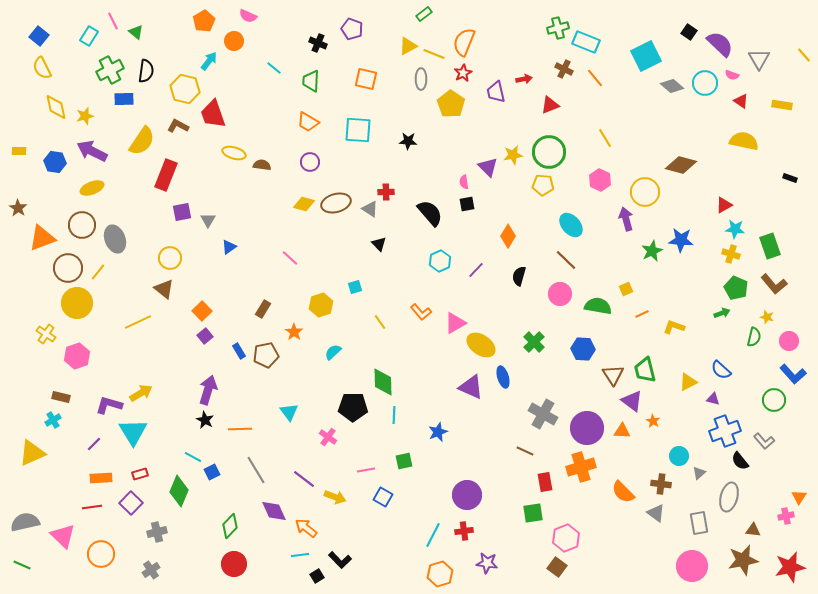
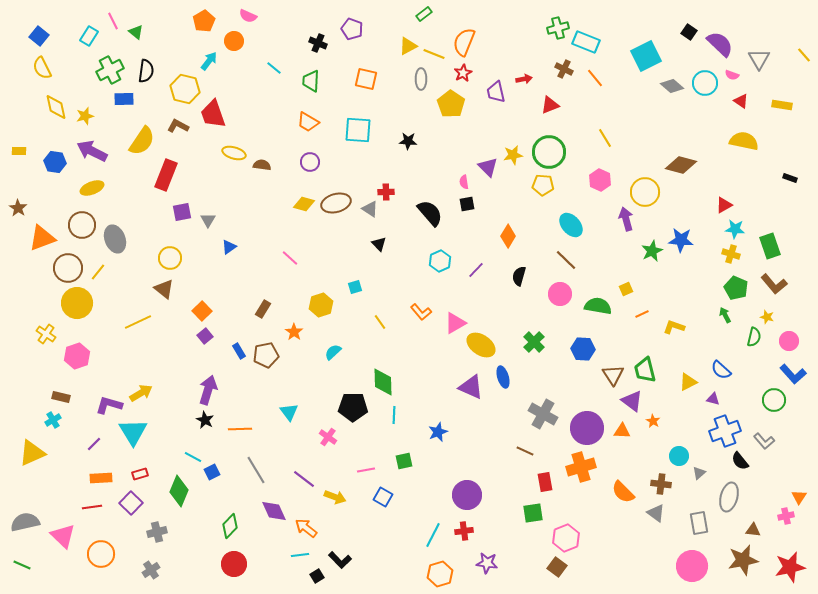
green arrow at (722, 313): moved 3 px right, 2 px down; rotated 98 degrees counterclockwise
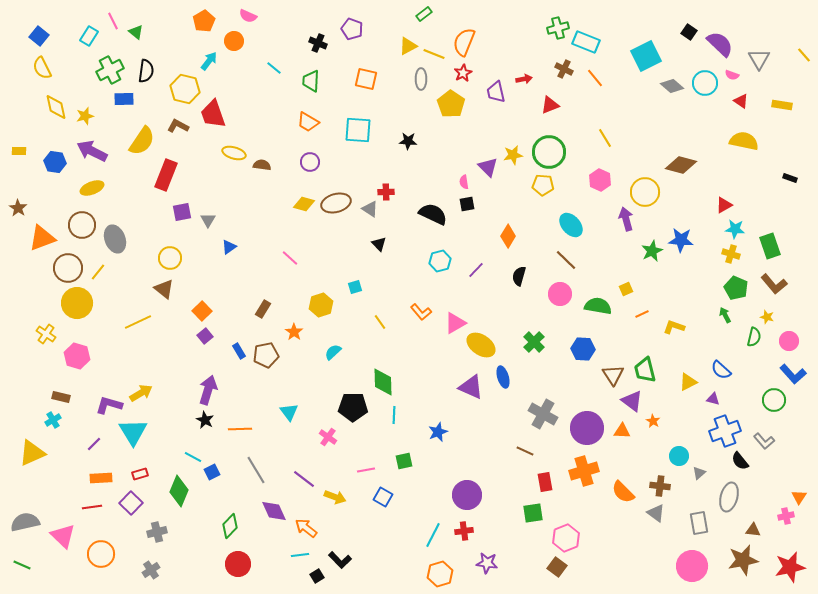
black semicircle at (430, 213): moved 3 px right, 1 px down; rotated 24 degrees counterclockwise
cyan hexagon at (440, 261): rotated 10 degrees clockwise
pink hexagon at (77, 356): rotated 25 degrees counterclockwise
orange cross at (581, 467): moved 3 px right, 4 px down
brown cross at (661, 484): moved 1 px left, 2 px down
red circle at (234, 564): moved 4 px right
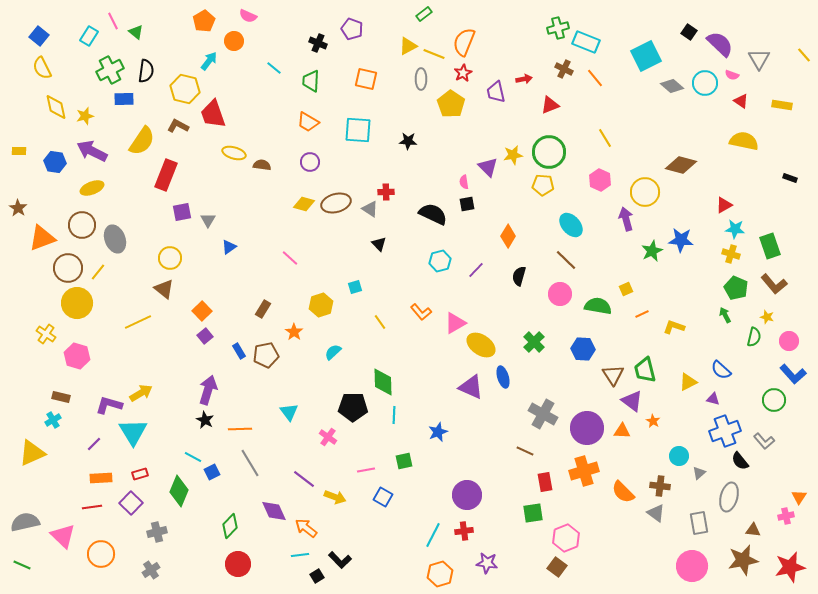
gray line at (256, 470): moved 6 px left, 7 px up
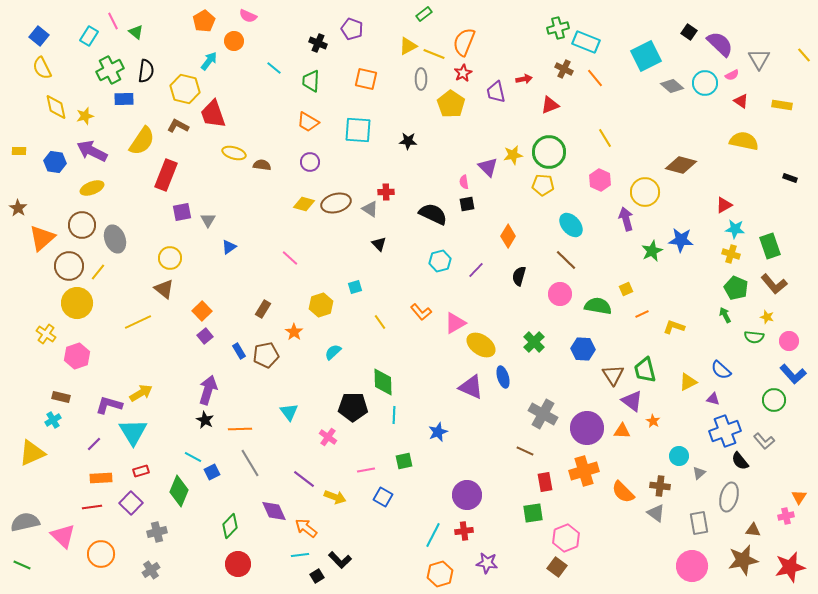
pink semicircle at (732, 75): rotated 48 degrees counterclockwise
orange triangle at (42, 238): rotated 20 degrees counterclockwise
brown circle at (68, 268): moved 1 px right, 2 px up
green semicircle at (754, 337): rotated 84 degrees clockwise
pink hexagon at (77, 356): rotated 25 degrees clockwise
red rectangle at (140, 474): moved 1 px right, 3 px up
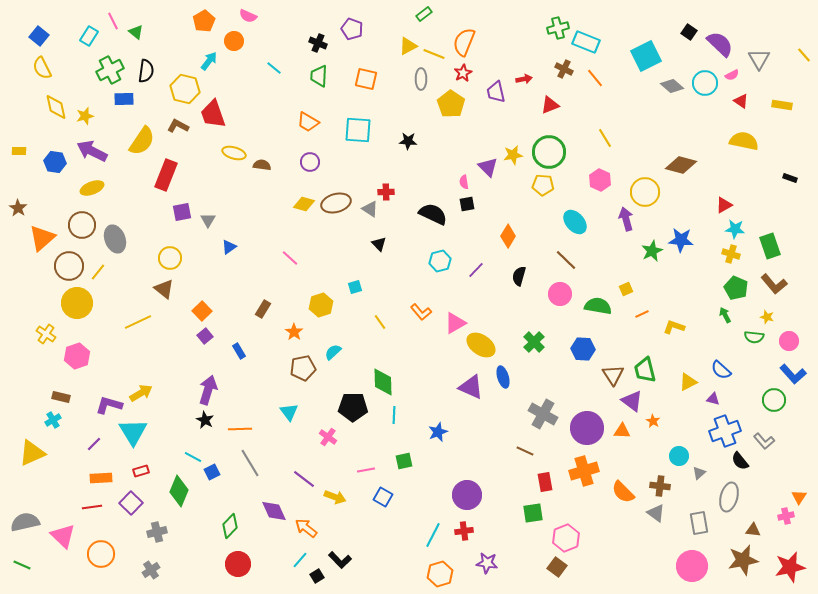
green trapezoid at (311, 81): moved 8 px right, 5 px up
cyan ellipse at (571, 225): moved 4 px right, 3 px up
brown pentagon at (266, 355): moved 37 px right, 13 px down
cyan line at (300, 555): moved 5 px down; rotated 42 degrees counterclockwise
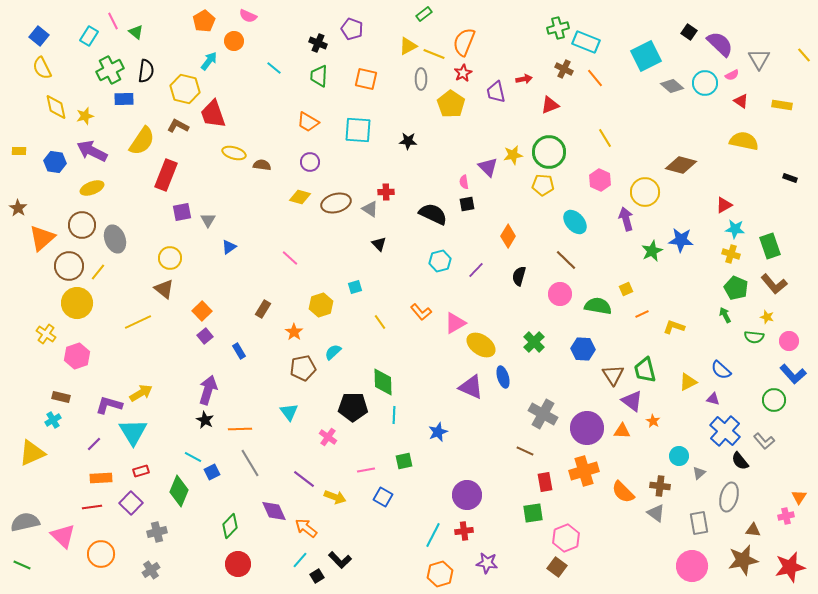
yellow diamond at (304, 204): moved 4 px left, 7 px up
blue cross at (725, 431): rotated 28 degrees counterclockwise
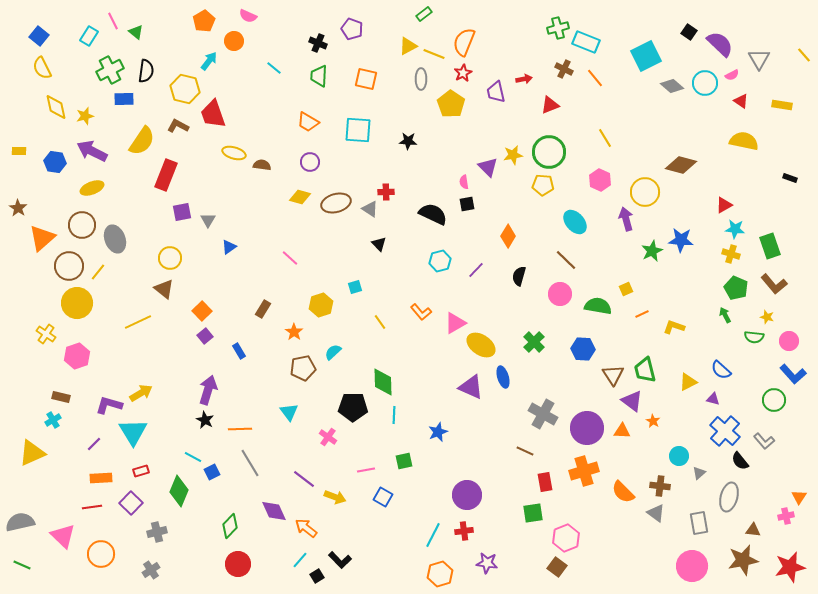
gray semicircle at (25, 522): moved 5 px left
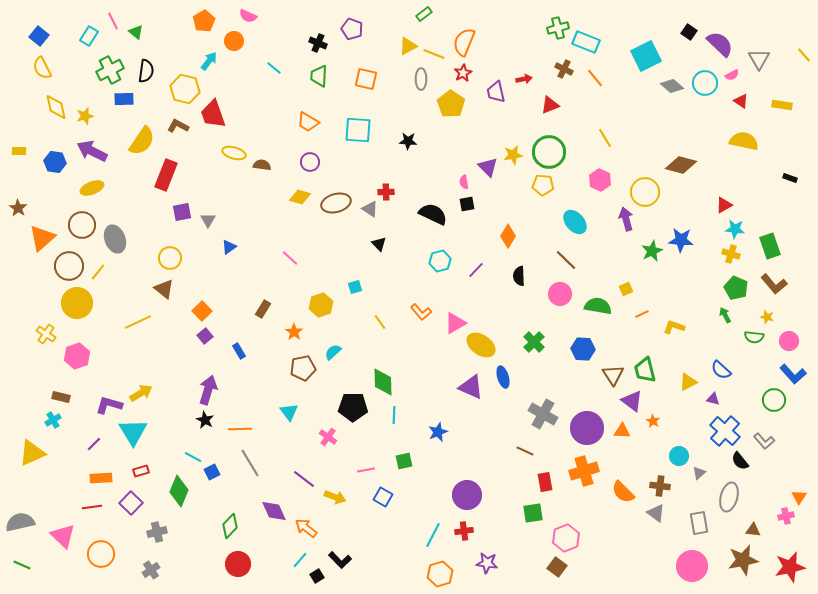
black semicircle at (519, 276): rotated 18 degrees counterclockwise
